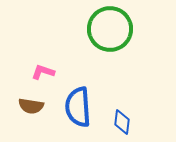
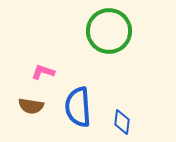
green circle: moved 1 px left, 2 px down
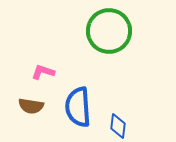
blue diamond: moved 4 px left, 4 px down
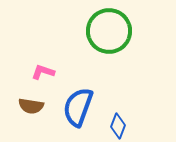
blue semicircle: rotated 24 degrees clockwise
blue diamond: rotated 15 degrees clockwise
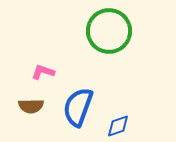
brown semicircle: rotated 10 degrees counterclockwise
blue diamond: rotated 50 degrees clockwise
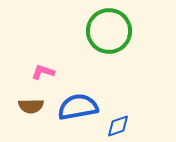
blue semicircle: rotated 60 degrees clockwise
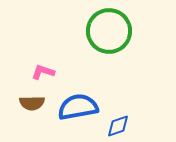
brown semicircle: moved 1 px right, 3 px up
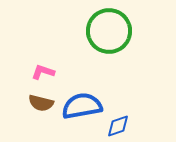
brown semicircle: moved 9 px right; rotated 15 degrees clockwise
blue semicircle: moved 4 px right, 1 px up
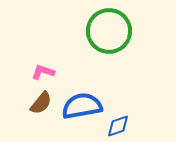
brown semicircle: rotated 65 degrees counterclockwise
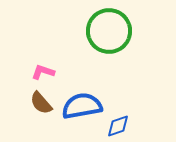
brown semicircle: rotated 100 degrees clockwise
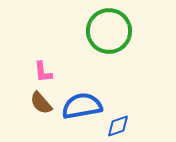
pink L-shape: rotated 115 degrees counterclockwise
